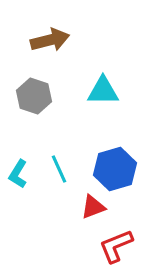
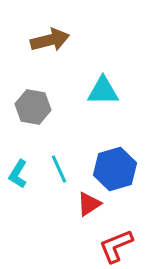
gray hexagon: moved 1 px left, 11 px down; rotated 8 degrees counterclockwise
red triangle: moved 4 px left, 3 px up; rotated 12 degrees counterclockwise
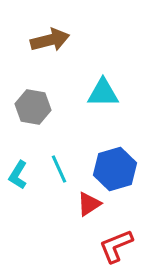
cyan triangle: moved 2 px down
cyan L-shape: moved 1 px down
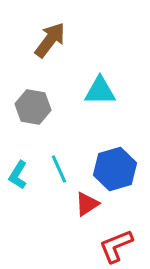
brown arrow: rotated 39 degrees counterclockwise
cyan triangle: moved 3 px left, 2 px up
red triangle: moved 2 px left
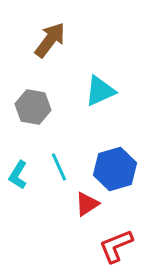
cyan triangle: rotated 24 degrees counterclockwise
cyan line: moved 2 px up
